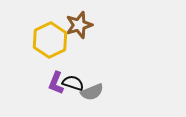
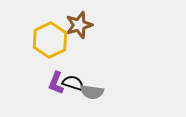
gray semicircle: rotated 30 degrees clockwise
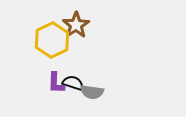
brown star: moved 3 px left; rotated 16 degrees counterclockwise
yellow hexagon: moved 2 px right
purple L-shape: rotated 20 degrees counterclockwise
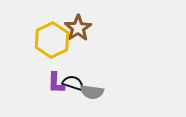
brown star: moved 2 px right, 3 px down
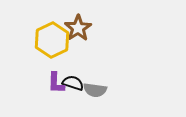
gray semicircle: moved 3 px right, 2 px up
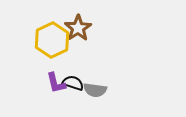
purple L-shape: rotated 15 degrees counterclockwise
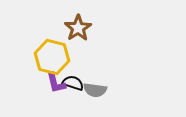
yellow hexagon: moved 17 px down; rotated 20 degrees counterclockwise
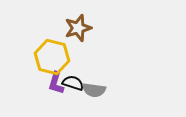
brown star: rotated 16 degrees clockwise
purple L-shape: rotated 30 degrees clockwise
gray semicircle: moved 1 px left
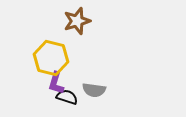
brown star: moved 1 px left, 7 px up
yellow hexagon: moved 1 px left, 1 px down
black semicircle: moved 6 px left, 14 px down
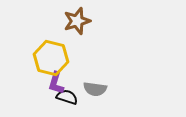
gray semicircle: moved 1 px right, 1 px up
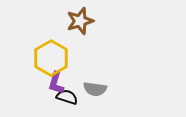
brown star: moved 3 px right
yellow hexagon: rotated 16 degrees clockwise
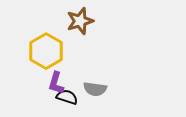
yellow hexagon: moved 5 px left, 7 px up
